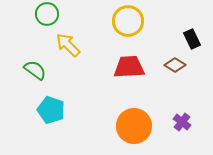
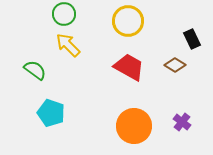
green circle: moved 17 px right
red trapezoid: rotated 32 degrees clockwise
cyan pentagon: moved 3 px down
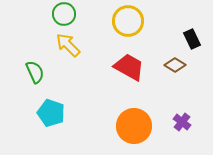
green semicircle: moved 2 px down; rotated 30 degrees clockwise
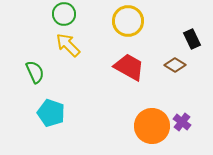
orange circle: moved 18 px right
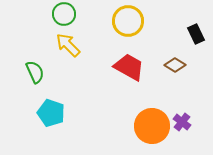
black rectangle: moved 4 px right, 5 px up
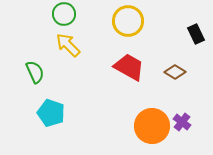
brown diamond: moved 7 px down
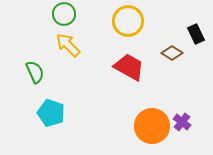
brown diamond: moved 3 px left, 19 px up
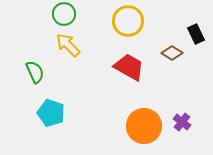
orange circle: moved 8 px left
